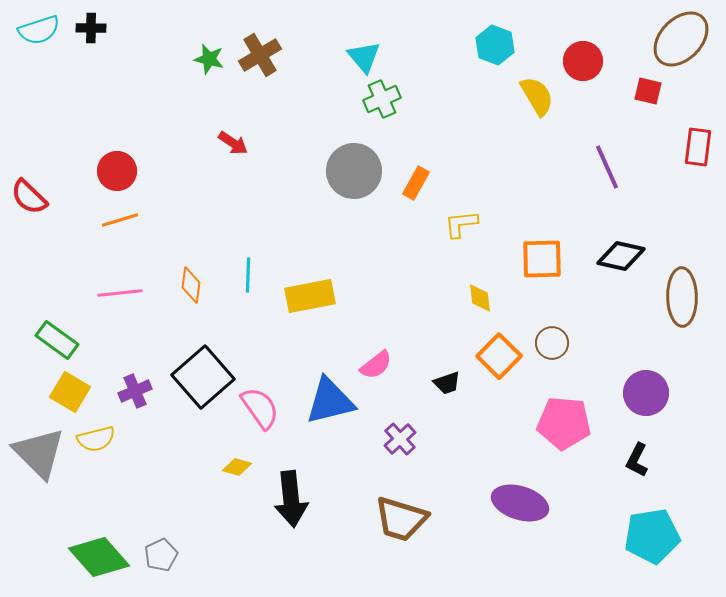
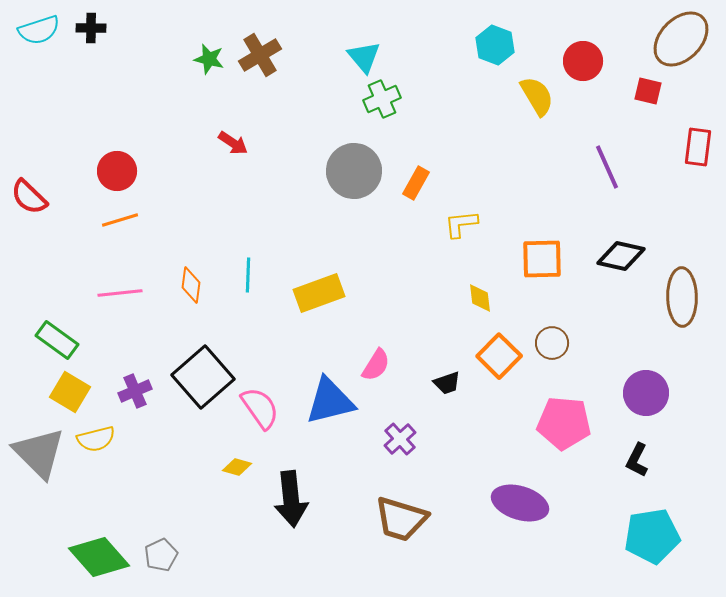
yellow rectangle at (310, 296): moved 9 px right, 3 px up; rotated 9 degrees counterclockwise
pink semicircle at (376, 365): rotated 20 degrees counterclockwise
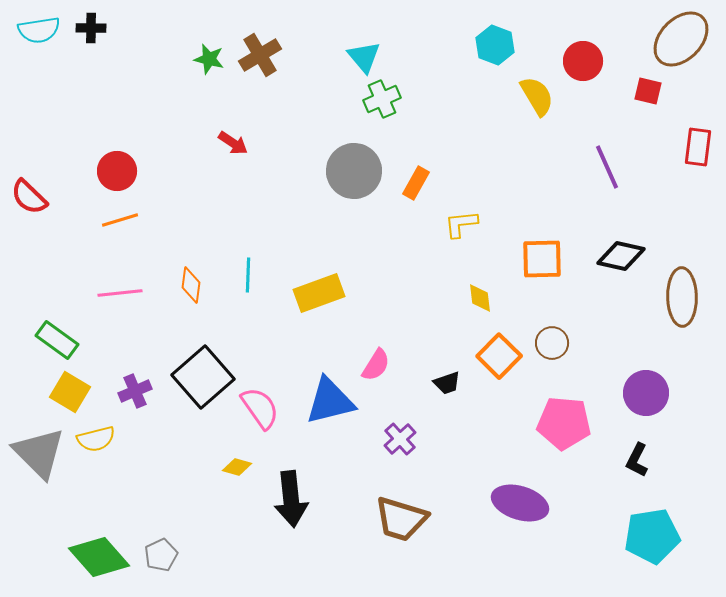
cyan semicircle at (39, 30): rotated 9 degrees clockwise
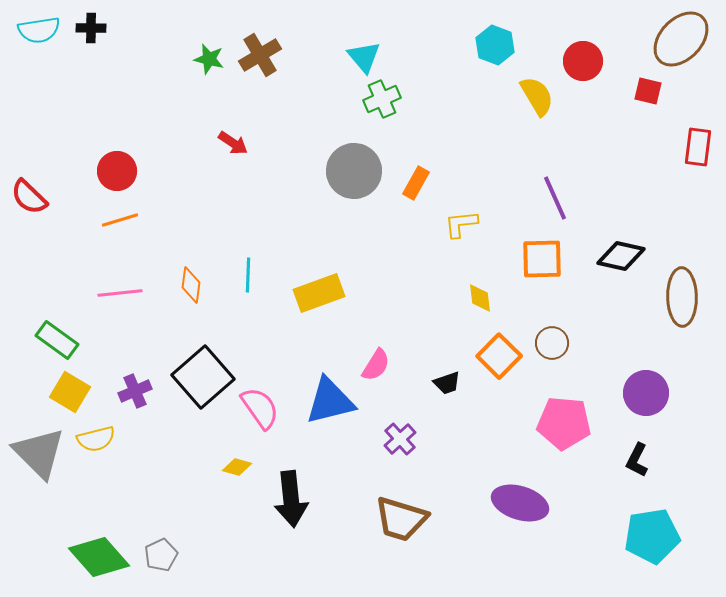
purple line at (607, 167): moved 52 px left, 31 px down
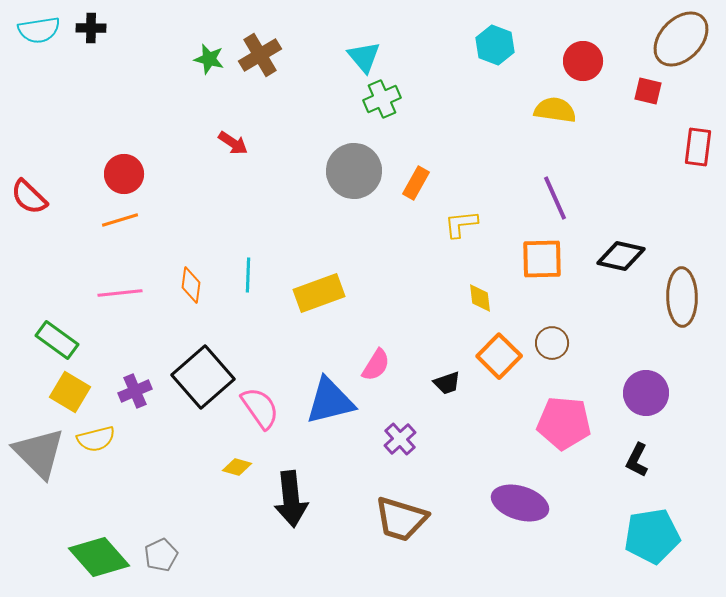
yellow semicircle at (537, 96): moved 18 px right, 14 px down; rotated 51 degrees counterclockwise
red circle at (117, 171): moved 7 px right, 3 px down
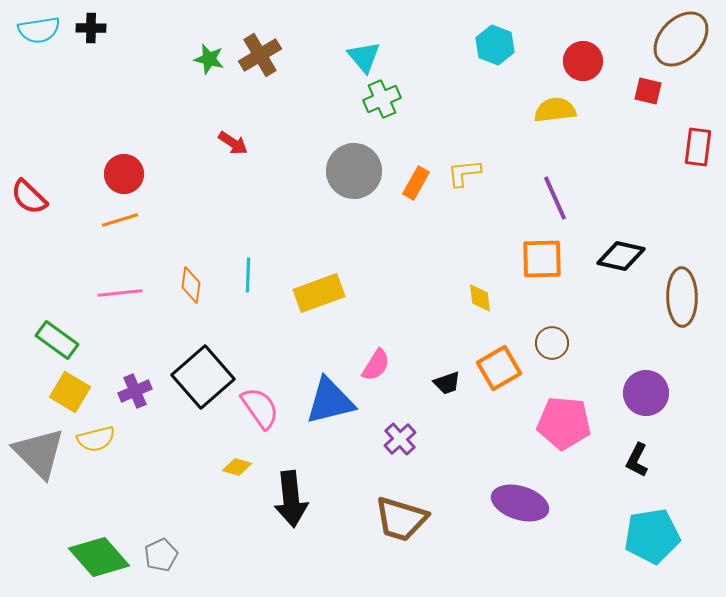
yellow semicircle at (555, 110): rotated 15 degrees counterclockwise
yellow L-shape at (461, 224): moved 3 px right, 51 px up
orange square at (499, 356): moved 12 px down; rotated 15 degrees clockwise
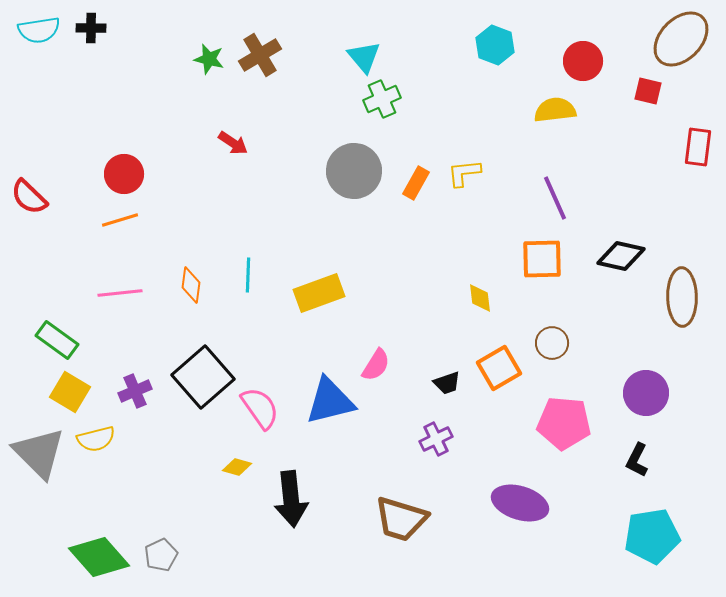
purple cross at (400, 439): moved 36 px right; rotated 16 degrees clockwise
